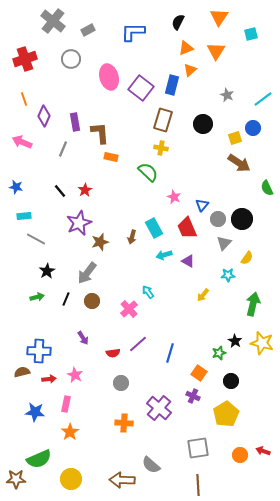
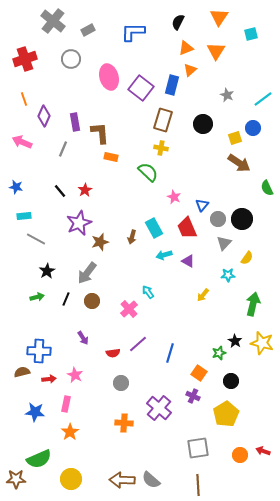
gray semicircle at (151, 465): moved 15 px down
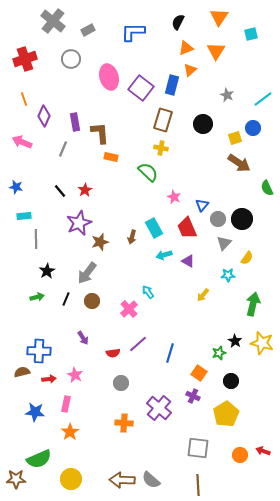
gray line at (36, 239): rotated 60 degrees clockwise
gray square at (198, 448): rotated 15 degrees clockwise
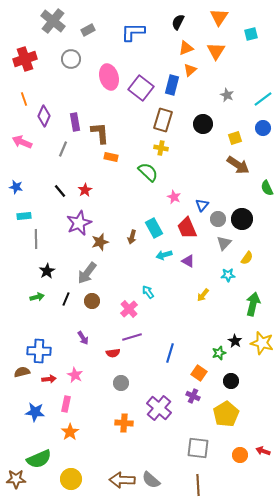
blue circle at (253, 128): moved 10 px right
brown arrow at (239, 163): moved 1 px left, 2 px down
purple line at (138, 344): moved 6 px left, 7 px up; rotated 24 degrees clockwise
